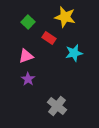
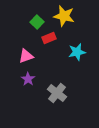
yellow star: moved 1 px left, 1 px up
green square: moved 9 px right
red rectangle: rotated 56 degrees counterclockwise
cyan star: moved 3 px right, 1 px up
gray cross: moved 13 px up
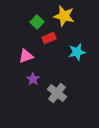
purple star: moved 5 px right
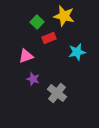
purple star: rotated 16 degrees counterclockwise
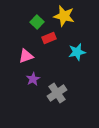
purple star: rotated 24 degrees clockwise
gray cross: rotated 18 degrees clockwise
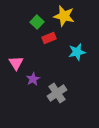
pink triangle: moved 10 px left, 7 px down; rotated 42 degrees counterclockwise
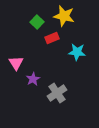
red rectangle: moved 3 px right
cyan star: rotated 18 degrees clockwise
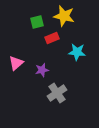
green square: rotated 32 degrees clockwise
pink triangle: rotated 21 degrees clockwise
purple star: moved 9 px right, 9 px up; rotated 16 degrees clockwise
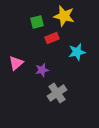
cyan star: rotated 18 degrees counterclockwise
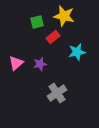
red rectangle: moved 1 px right, 1 px up; rotated 16 degrees counterclockwise
purple star: moved 2 px left, 6 px up
